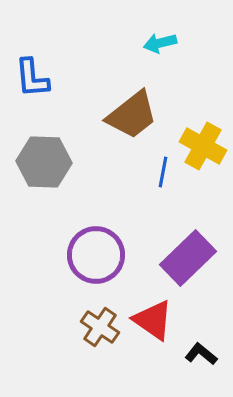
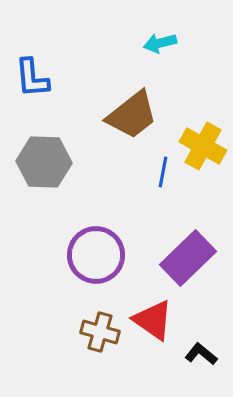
brown cross: moved 5 px down; rotated 18 degrees counterclockwise
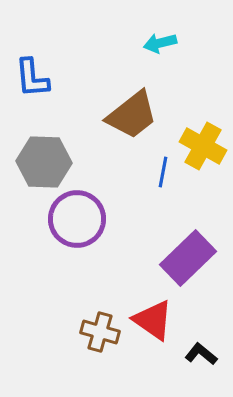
purple circle: moved 19 px left, 36 px up
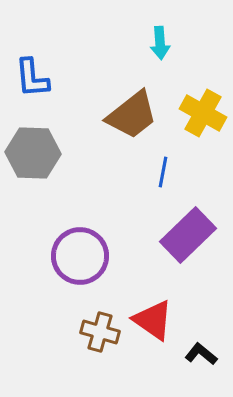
cyan arrow: rotated 80 degrees counterclockwise
yellow cross: moved 33 px up
gray hexagon: moved 11 px left, 9 px up
purple circle: moved 3 px right, 37 px down
purple rectangle: moved 23 px up
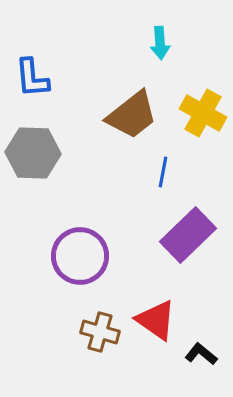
red triangle: moved 3 px right
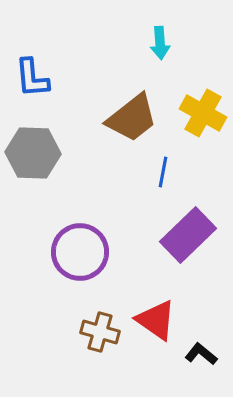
brown trapezoid: moved 3 px down
purple circle: moved 4 px up
